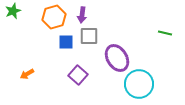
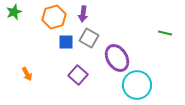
green star: moved 1 px right, 1 px down
purple arrow: moved 1 px right, 1 px up
gray square: moved 2 px down; rotated 30 degrees clockwise
orange arrow: rotated 88 degrees counterclockwise
cyan circle: moved 2 px left, 1 px down
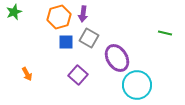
orange hexagon: moved 5 px right
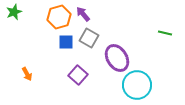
purple arrow: rotated 133 degrees clockwise
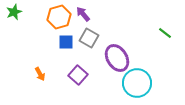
green line: rotated 24 degrees clockwise
orange arrow: moved 13 px right
cyan circle: moved 2 px up
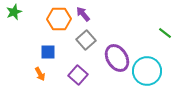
orange hexagon: moved 2 px down; rotated 15 degrees clockwise
gray square: moved 3 px left, 2 px down; rotated 18 degrees clockwise
blue square: moved 18 px left, 10 px down
cyan circle: moved 10 px right, 12 px up
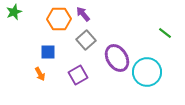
cyan circle: moved 1 px down
purple square: rotated 18 degrees clockwise
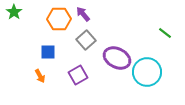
green star: rotated 14 degrees counterclockwise
purple ellipse: rotated 32 degrees counterclockwise
orange arrow: moved 2 px down
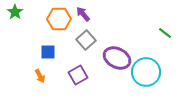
green star: moved 1 px right
cyan circle: moved 1 px left
